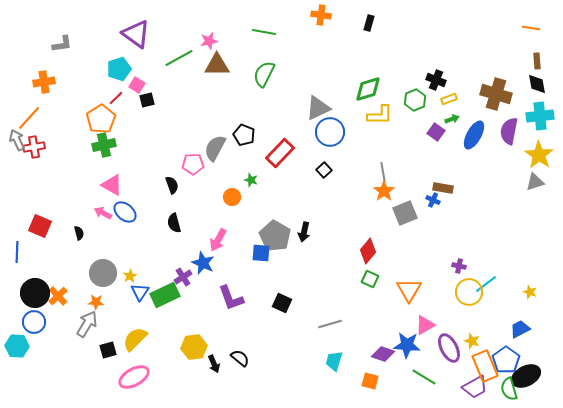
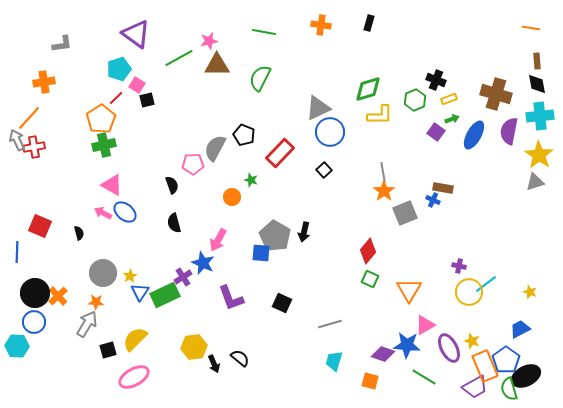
orange cross at (321, 15): moved 10 px down
green semicircle at (264, 74): moved 4 px left, 4 px down
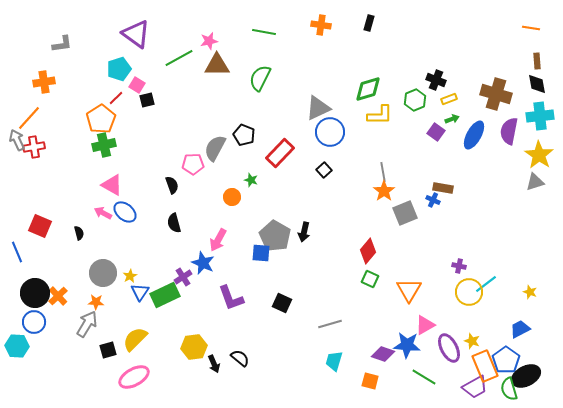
blue line at (17, 252): rotated 25 degrees counterclockwise
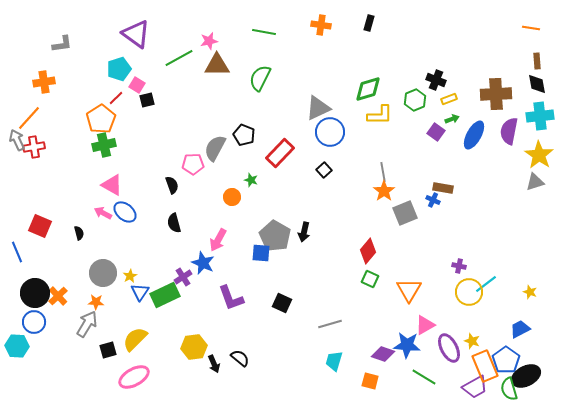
brown cross at (496, 94): rotated 20 degrees counterclockwise
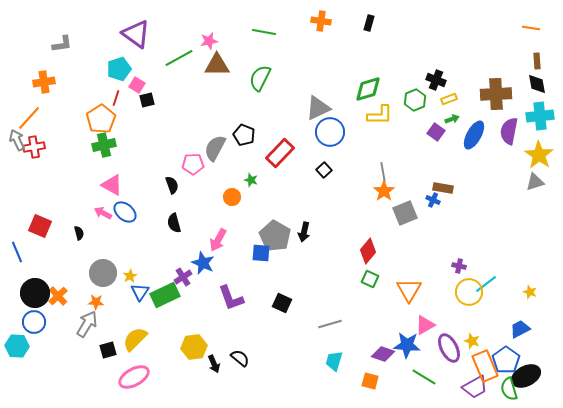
orange cross at (321, 25): moved 4 px up
red line at (116, 98): rotated 28 degrees counterclockwise
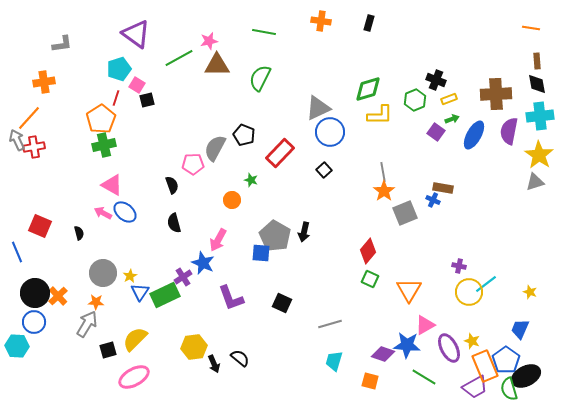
orange circle at (232, 197): moved 3 px down
blue trapezoid at (520, 329): rotated 40 degrees counterclockwise
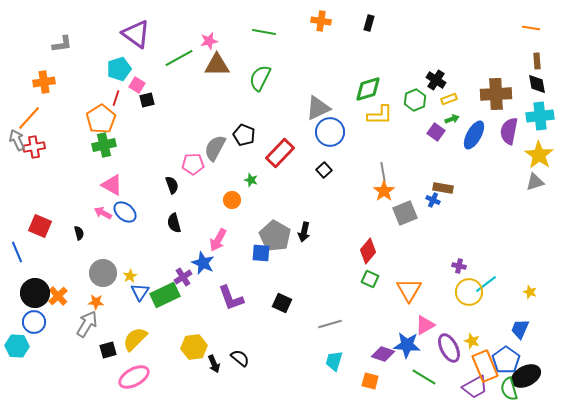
black cross at (436, 80): rotated 12 degrees clockwise
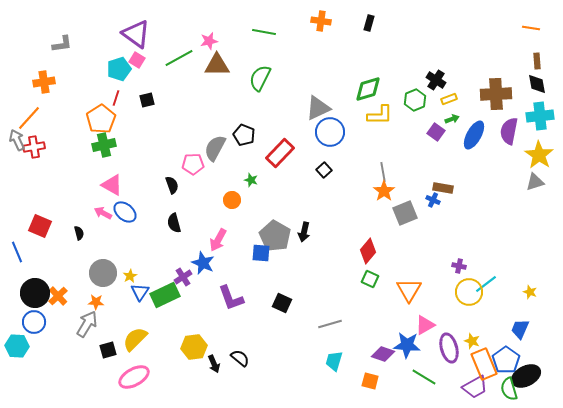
pink square at (137, 85): moved 25 px up
purple ellipse at (449, 348): rotated 12 degrees clockwise
orange rectangle at (485, 366): moved 1 px left, 2 px up
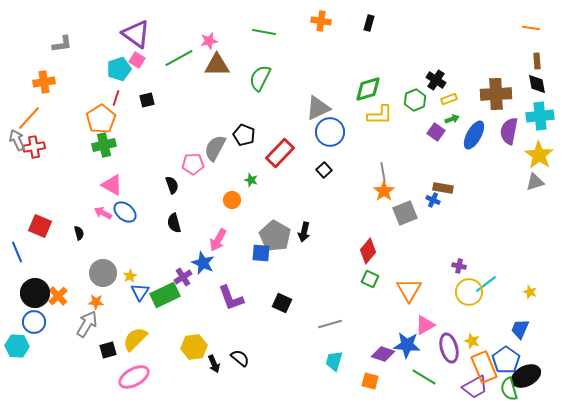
orange rectangle at (484, 364): moved 3 px down
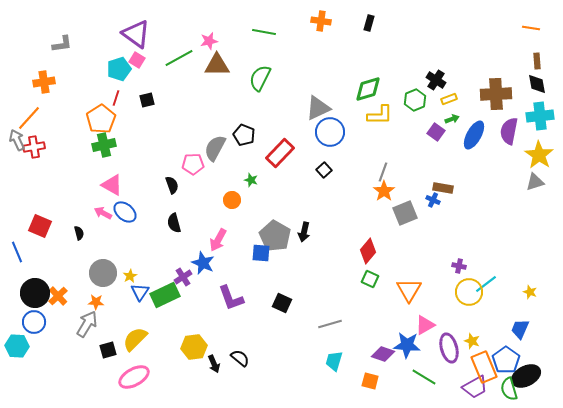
gray line at (383, 172): rotated 30 degrees clockwise
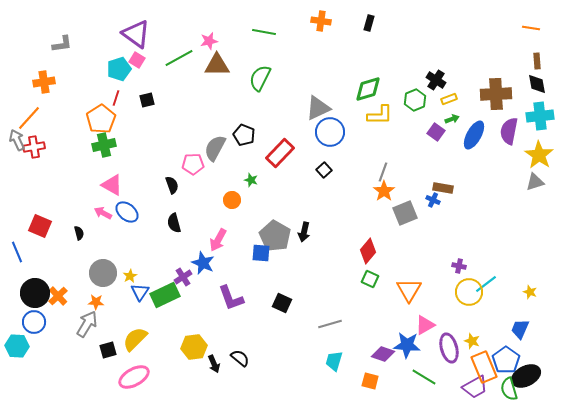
blue ellipse at (125, 212): moved 2 px right
